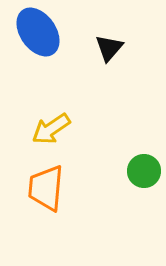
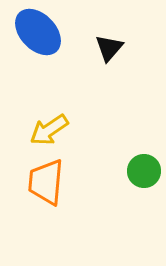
blue ellipse: rotated 9 degrees counterclockwise
yellow arrow: moved 2 px left, 1 px down
orange trapezoid: moved 6 px up
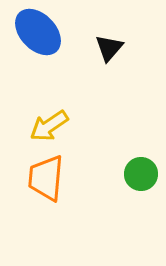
yellow arrow: moved 4 px up
green circle: moved 3 px left, 3 px down
orange trapezoid: moved 4 px up
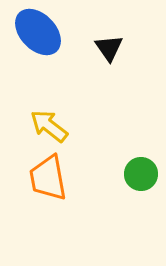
black triangle: rotated 16 degrees counterclockwise
yellow arrow: rotated 72 degrees clockwise
orange trapezoid: moved 2 px right; rotated 15 degrees counterclockwise
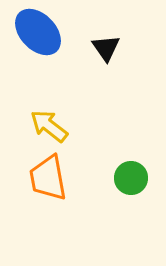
black triangle: moved 3 px left
green circle: moved 10 px left, 4 px down
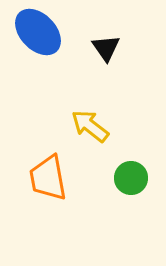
yellow arrow: moved 41 px right
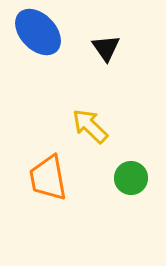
yellow arrow: rotated 6 degrees clockwise
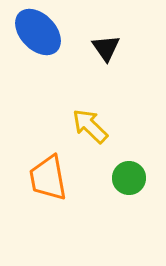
green circle: moved 2 px left
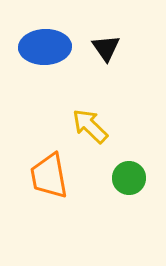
blue ellipse: moved 7 px right, 15 px down; rotated 48 degrees counterclockwise
orange trapezoid: moved 1 px right, 2 px up
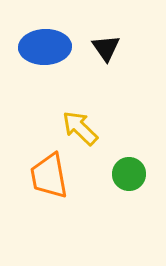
yellow arrow: moved 10 px left, 2 px down
green circle: moved 4 px up
